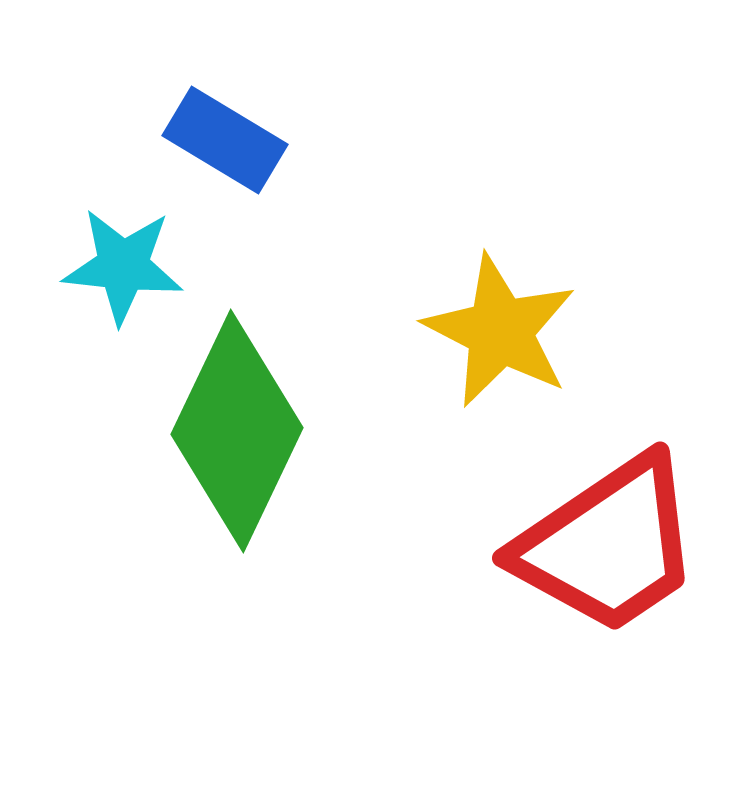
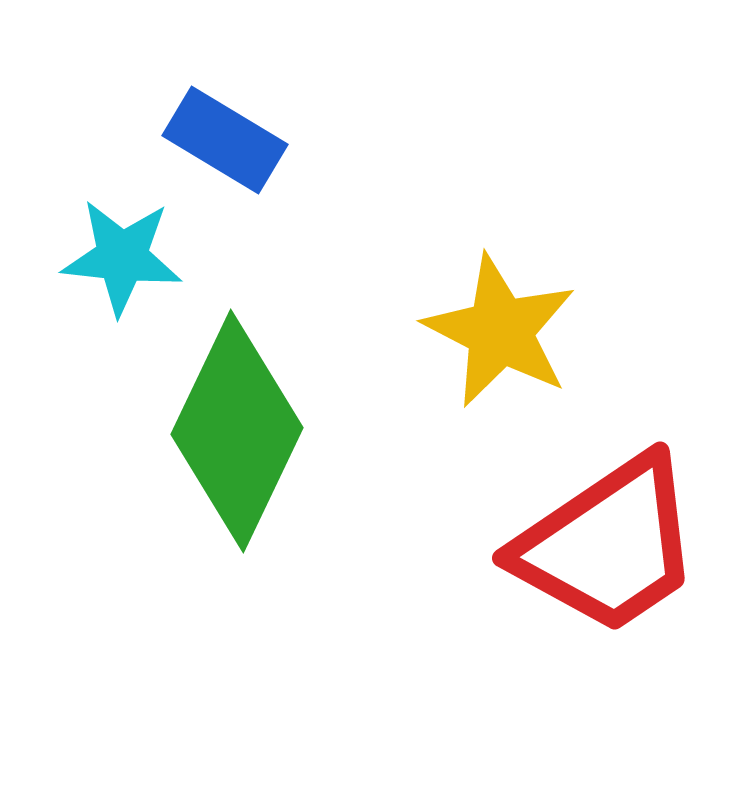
cyan star: moved 1 px left, 9 px up
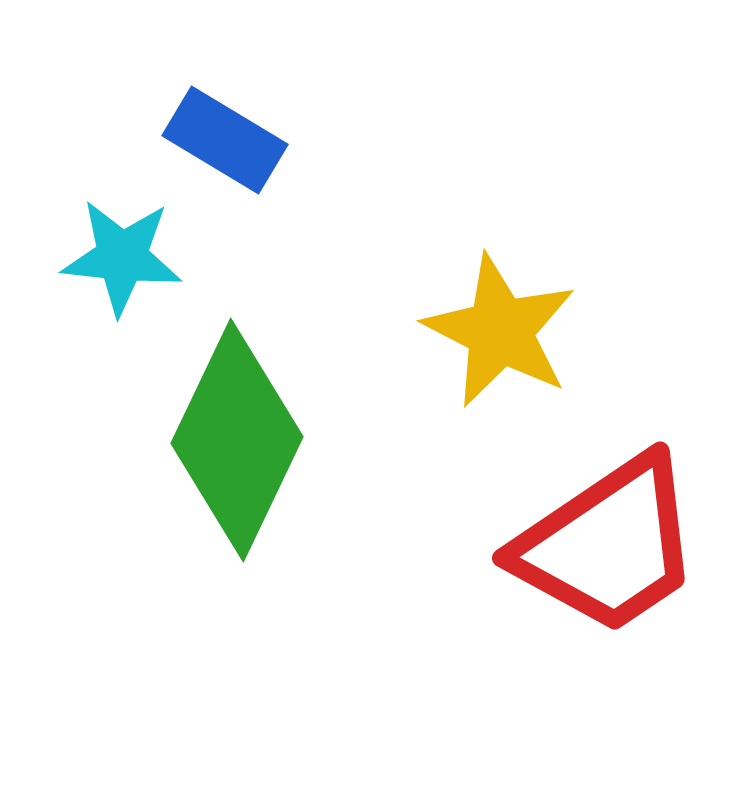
green diamond: moved 9 px down
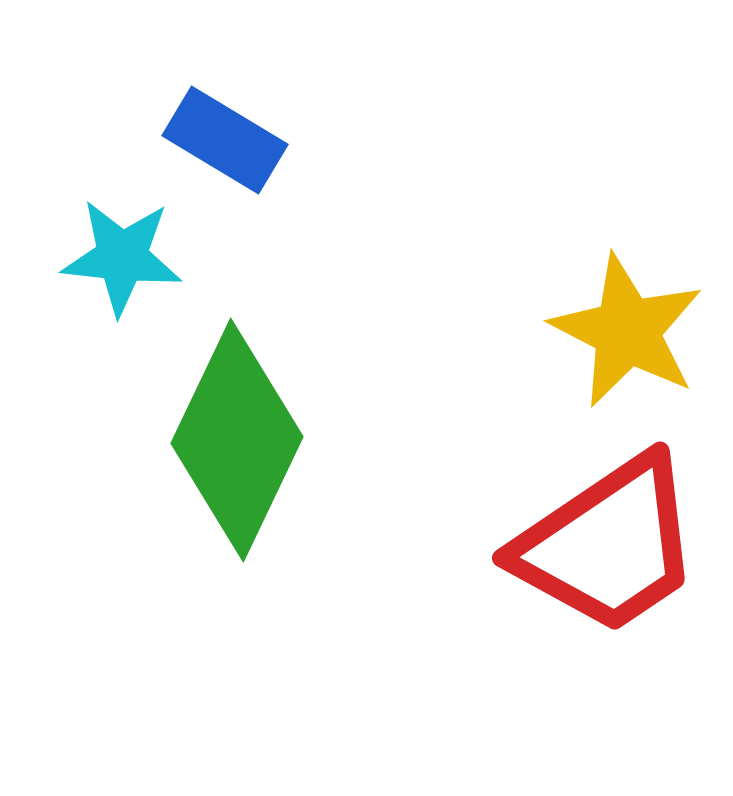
yellow star: moved 127 px right
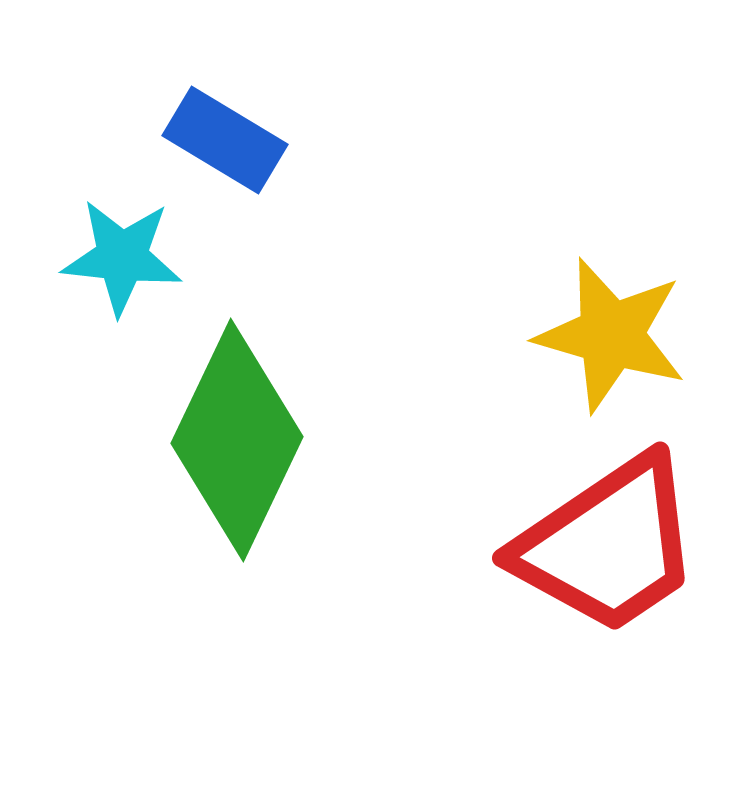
yellow star: moved 16 px left, 4 px down; rotated 11 degrees counterclockwise
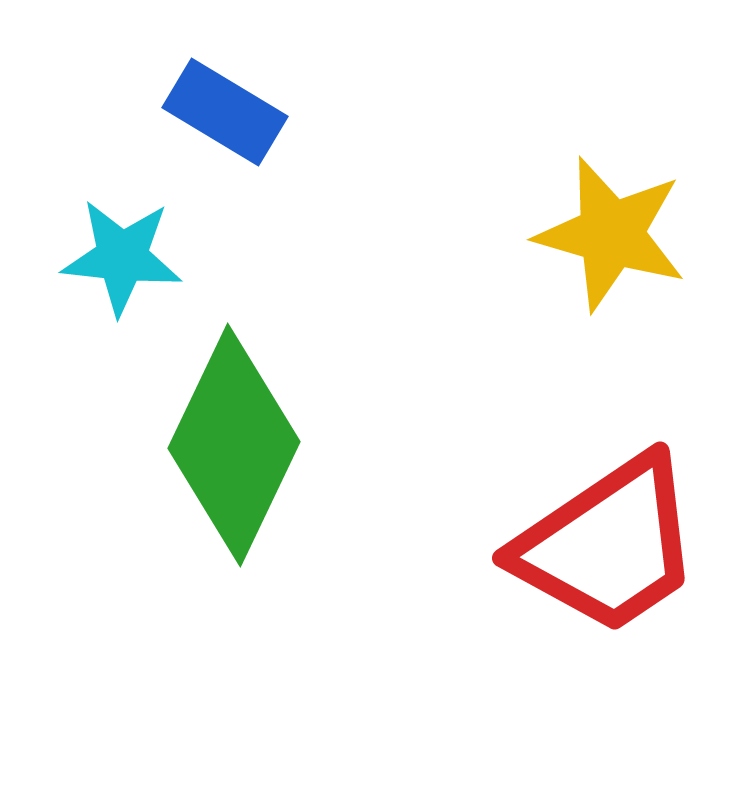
blue rectangle: moved 28 px up
yellow star: moved 101 px up
green diamond: moved 3 px left, 5 px down
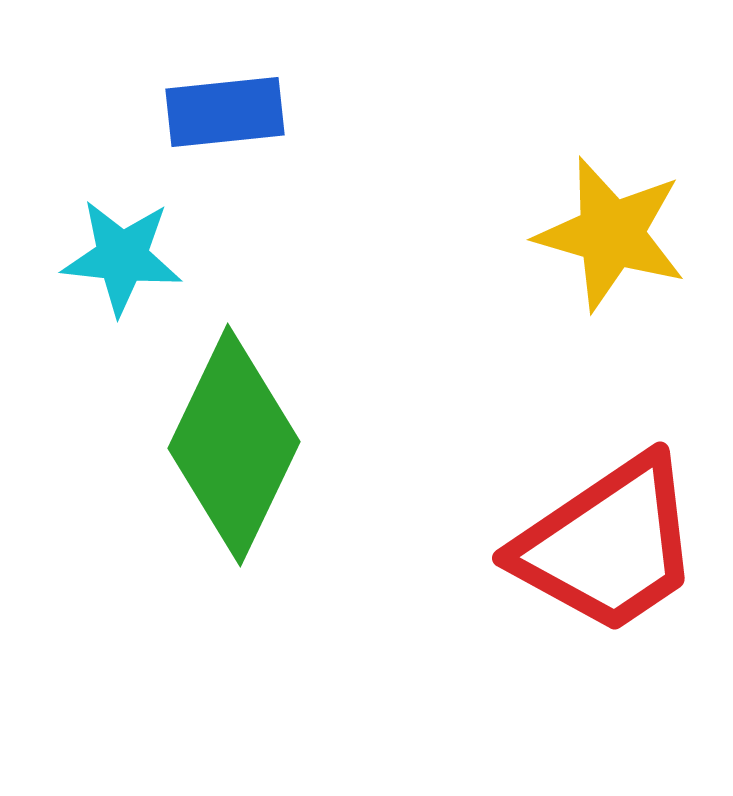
blue rectangle: rotated 37 degrees counterclockwise
